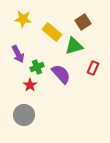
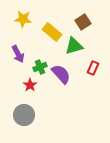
green cross: moved 3 px right
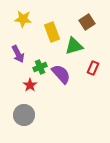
brown square: moved 4 px right
yellow rectangle: rotated 30 degrees clockwise
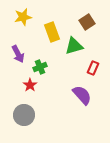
yellow star: moved 2 px up; rotated 18 degrees counterclockwise
purple semicircle: moved 21 px right, 21 px down
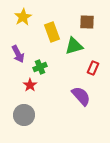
yellow star: rotated 18 degrees counterclockwise
brown square: rotated 35 degrees clockwise
purple semicircle: moved 1 px left, 1 px down
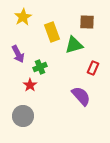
green triangle: moved 1 px up
gray circle: moved 1 px left, 1 px down
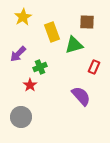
purple arrow: rotated 72 degrees clockwise
red rectangle: moved 1 px right, 1 px up
gray circle: moved 2 px left, 1 px down
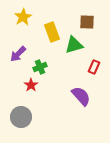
red star: moved 1 px right
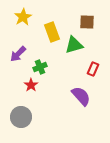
red rectangle: moved 1 px left, 2 px down
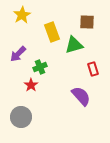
yellow star: moved 1 px left, 2 px up
red rectangle: rotated 40 degrees counterclockwise
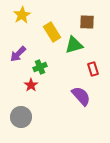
yellow rectangle: rotated 12 degrees counterclockwise
